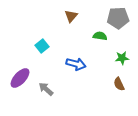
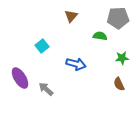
purple ellipse: rotated 75 degrees counterclockwise
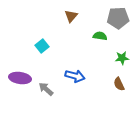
blue arrow: moved 1 px left, 12 px down
purple ellipse: rotated 50 degrees counterclockwise
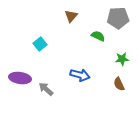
green semicircle: moved 2 px left; rotated 16 degrees clockwise
cyan square: moved 2 px left, 2 px up
green star: moved 1 px down
blue arrow: moved 5 px right, 1 px up
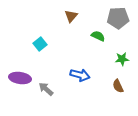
brown semicircle: moved 1 px left, 2 px down
